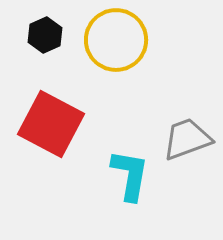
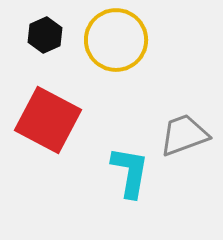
red square: moved 3 px left, 4 px up
gray trapezoid: moved 3 px left, 4 px up
cyan L-shape: moved 3 px up
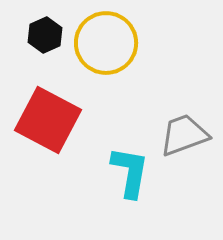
yellow circle: moved 10 px left, 3 px down
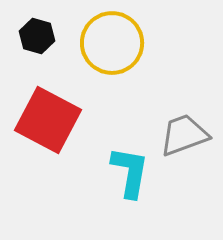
black hexagon: moved 8 px left, 1 px down; rotated 20 degrees counterclockwise
yellow circle: moved 6 px right
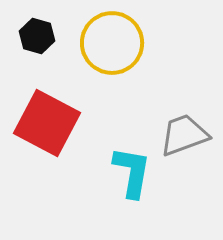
red square: moved 1 px left, 3 px down
cyan L-shape: moved 2 px right
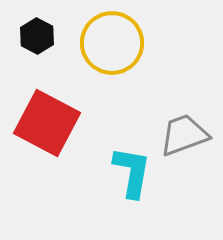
black hexagon: rotated 12 degrees clockwise
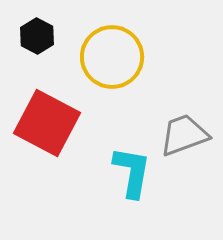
yellow circle: moved 14 px down
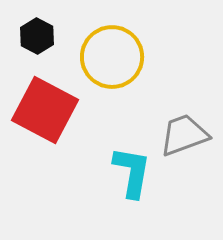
red square: moved 2 px left, 13 px up
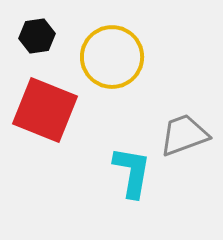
black hexagon: rotated 24 degrees clockwise
red square: rotated 6 degrees counterclockwise
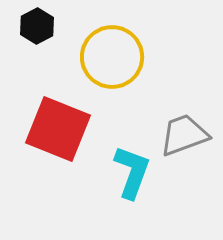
black hexagon: moved 10 px up; rotated 20 degrees counterclockwise
red square: moved 13 px right, 19 px down
cyan L-shape: rotated 10 degrees clockwise
